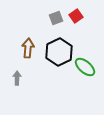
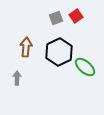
brown arrow: moved 2 px left, 1 px up
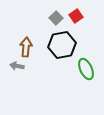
gray square: rotated 24 degrees counterclockwise
black hexagon: moved 3 px right, 7 px up; rotated 16 degrees clockwise
green ellipse: moved 1 px right, 2 px down; rotated 25 degrees clockwise
gray arrow: moved 12 px up; rotated 80 degrees counterclockwise
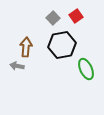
gray square: moved 3 px left
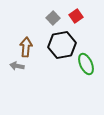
green ellipse: moved 5 px up
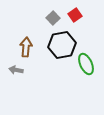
red square: moved 1 px left, 1 px up
gray arrow: moved 1 px left, 4 px down
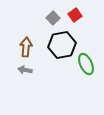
gray arrow: moved 9 px right
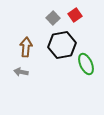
gray arrow: moved 4 px left, 2 px down
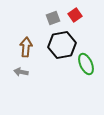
gray square: rotated 24 degrees clockwise
